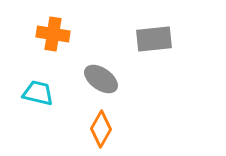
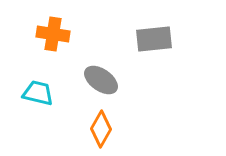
gray ellipse: moved 1 px down
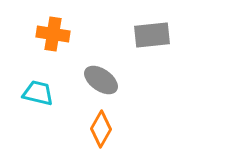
gray rectangle: moved 2 px left, 4 px up
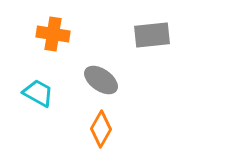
cyan trapezoid: rotated 16 degrees clockwise
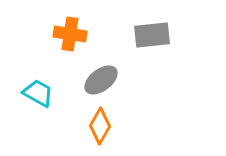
orange cross: moved 17 px right
gray ellipse: rotated 72 degrees counterclockwise
orange diamond: moved 1 px left, 3 px up
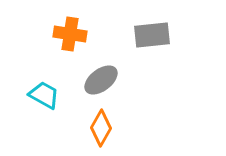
cyan trapezoid: moved 6 px right, 2 px down
orange diamond: moved 1 px right, 2 px down
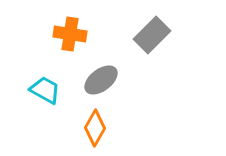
gray rectangle: rotated 39 degrees counterclockwise
cyan trapezoid: moved 1 px right, 5 px up
orange diamond: moved 6 px left
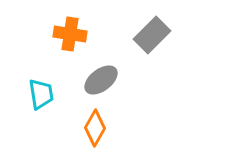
cyan trapezoid: moved 4 px left, 4 px down; rotated 52 degrees clockwise
